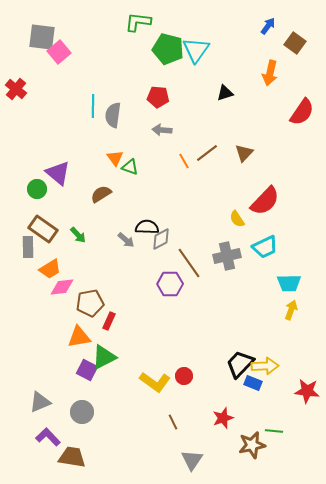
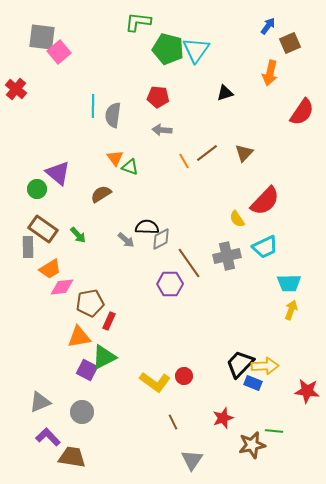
brown square at (295, 43): moved 5 px left; rotated 30 degrees clockwise
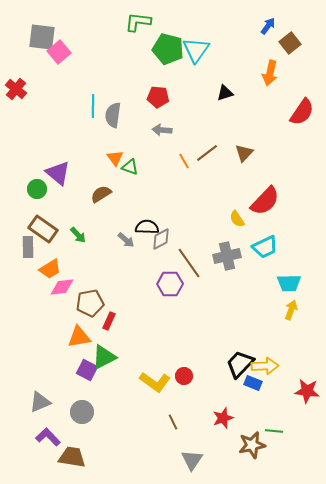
brown square at (290, 43): rotated 15 degrees counterclockwise
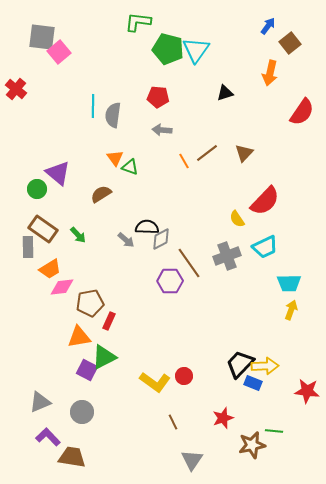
gray cross at (227, 256): rotated 8 degrees counterclockwise
purple hexagon at (170, 284): moved 3 px up
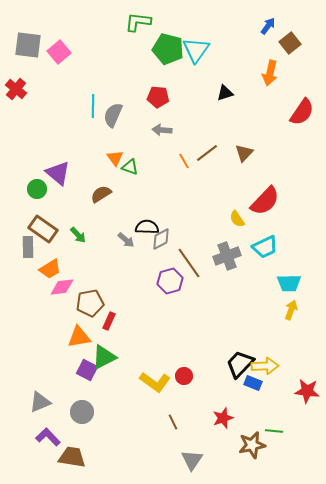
gray square at (42, 37): moved 14 px left, 8 px down
gray semicircle at (113, 115): rotated 15 degrees clockwise
purple hexagon at (170, 281): rotated 15 degrees counterclockwise
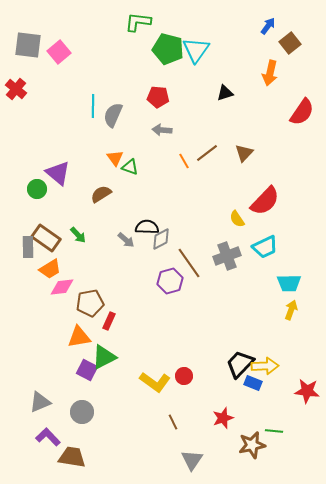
brown rectangle at (43, 229): moved 3 px right, 9 px down
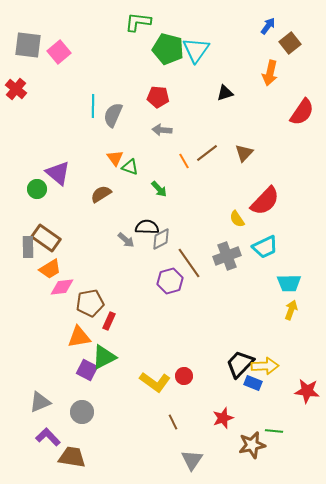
green arrow at (78, 235): moved 81 px right, 46 px up
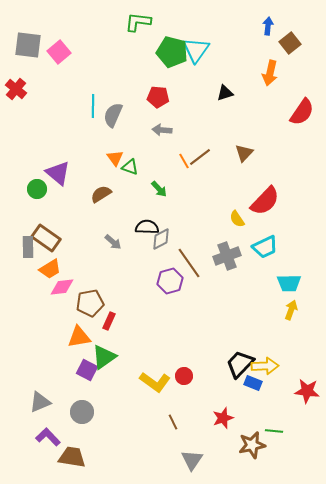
blue arrow at (268, 26): rotated 30 degrees counterclockwise
green pentagon at (168, 49): moved 4 px right, 3 px down
brown line at (207, 153): moved 7 px left, 4 px down
gray arrow at (126, 240): moved 13 px left, 2 px down
green triangle at (104, 357): rotated 8 degrees counterclockwise
